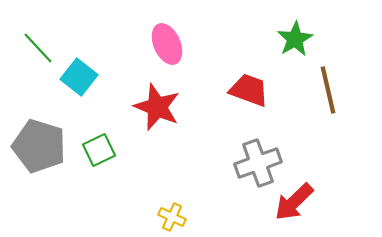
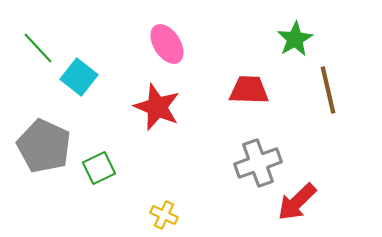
pink ellipse: rotated 9 degrees counterclockwise
red trapezoid: rotated 18 degrees counterclockwise
gray pentagon: moved 5 px right; rotated 8 degrees clockwise
green square: moved 18 px down
red arrow: moved 3 px right
yellow cross: moved 8 px left, 2 px up
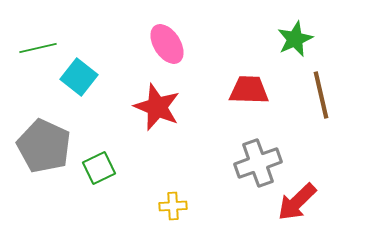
green star: rotated 6 degrees clockwise
green line: rotated 60 degrees counterclockwise
brown line: moved 7 px left, 5 px down
yellow cross: moved 9 px right, 9 px up; rotated 28 degrees counterclockwise
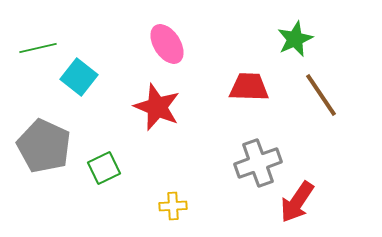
red trapezoid: moved 3 px up
brown line: rotated 21 degrees counterclockwise
green square: moved 5 px right
red arrow: rotated 12 degrees counterclockwise
